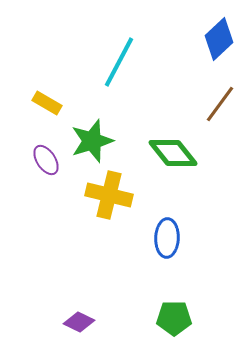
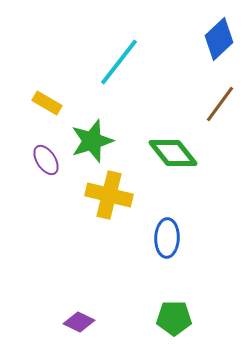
cyan line: rotated 10 degrees clockwise
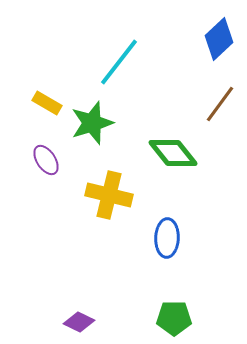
green star: moved 18 px up
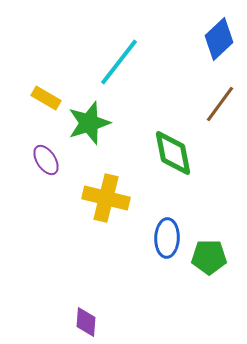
yellow rectangle: moved 1 px left, 5 px up
green star: moved 3 px left
green diamond: rotated 27 degrees clockwise
yellow cross: moved 3 px left, 3 px down
green pentagon: moved 35 px right, 61 px up
purple diamond: moved 7 px right; rotated 68 degrees clockwise
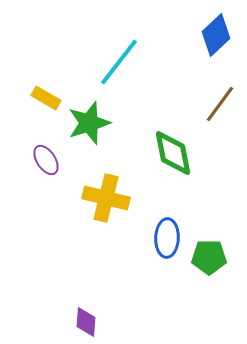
blue diamond: moved 3 px left, 4 px up
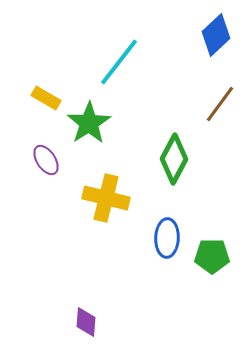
green star: rotated 15 degrees counterclockwise
green diamond: moved 1 px right, 6 px down; rotated 39 degrees clockwise
green pentagon: moved 3 px right, 1 px up
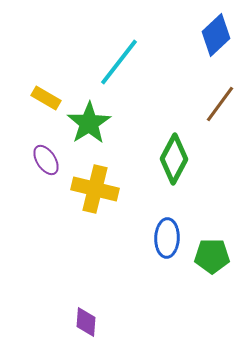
yellow cross: moved 11 px left, 9 px up
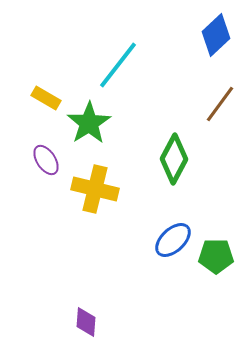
cyan line: moved 1 px left, 3 px down
blue ellipse: moved 6 px right, 2 px down; rotated 45 degrees clockwise
green pentagon: moved 4 px right
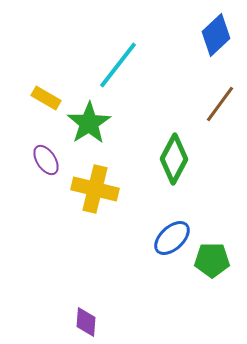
blue ellipse: moved 1 px left, 2 px up
green pentagon: moved 4 px left, 4 px down
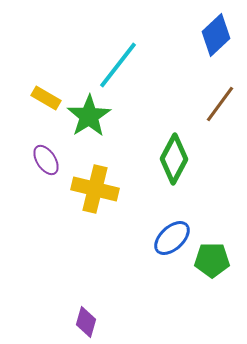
green star: moved 7 px up
purple diamond: rotated 12 degrees clockwise
